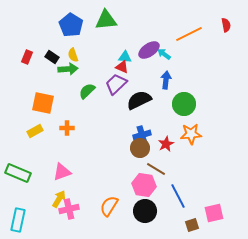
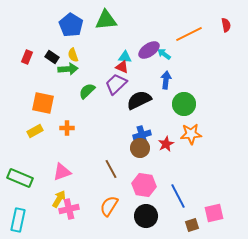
brown line: moved 45 px left; rotated 30 degrees clockwise
green rectangle: moved 2 px right, 5 px down
black circle: moved 1 px right, 5 px down
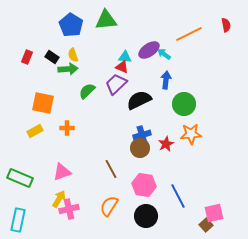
brown square: moved 14 px right; rotated 24 degrees counterclockwise
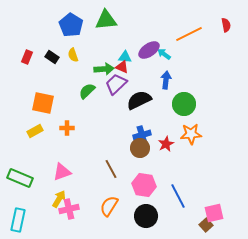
green arrow: moved 36 px right
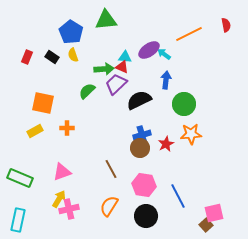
blue pentagon: moved 7 px down
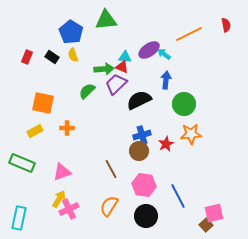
brown circle: moved 1 px left, 3 px down
green rectangle: moved 2 px right, 15 px up
pink cross: rotated 12 degrees counterclockwise
cyan rectangle: moved 1 px right, 2 px up
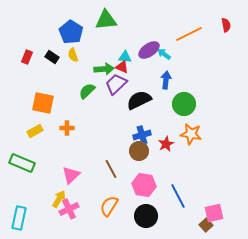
orange star: rotated 15 degrees clockwise
pink triangle: moved 9 px right, 3 px down; rotated 24 degrees counterclockwise
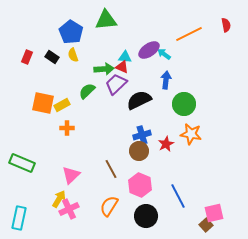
yellow rectangle: moved 27 px right, 26 px up
pink hexagon: moved 4 px left; rotated 15 degrees clockwise
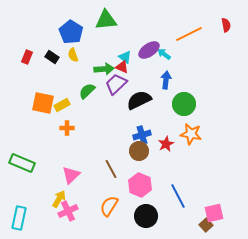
cyan triangle: rotated 32 degrees clockwise
pink cross: moved 1 px left, 2 px down
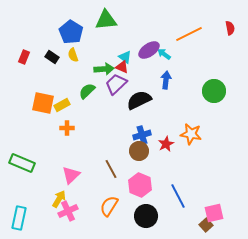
red semicircle: moved 4 px right, 3 px down
red rectangle: moved 3 px left
green circle: moved 30 px right, 13 px up
